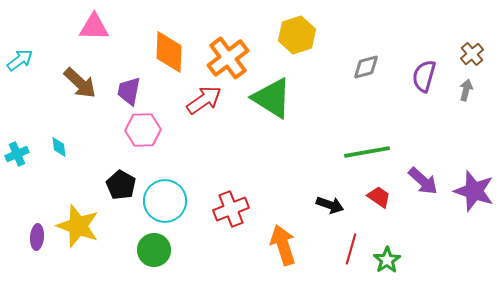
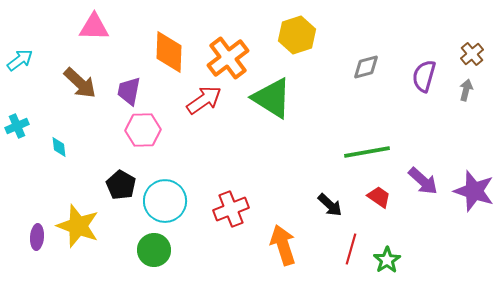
cyan cross: moved 28 px up
black arrow: rotated 24 degrees clockwise
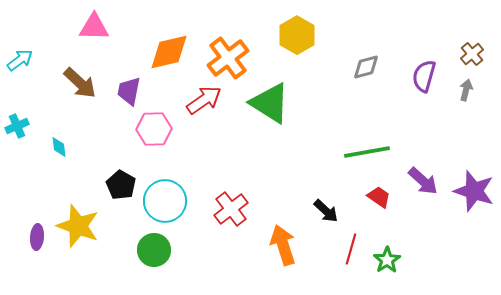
yellow hexagon: rotated 12 degrees counterclockwise
orange diamond: rotated 75 degrees clockwise
green triangle: moved 2 px left, 5 px down
pink hexagon: moved 11 px right, 1 px up
black arrow: moved 4 px left, 6 px down
red cross: rotated 16 degrees counterclockwise
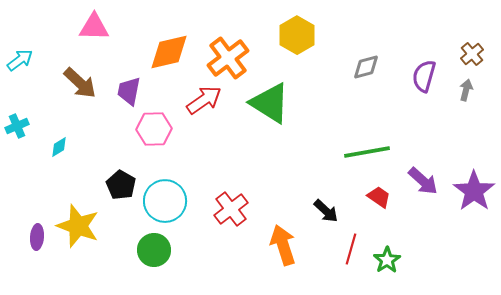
cyan diamond: rotated 65 degrees clockwise
purple star: rotated 18 degrees clockwise
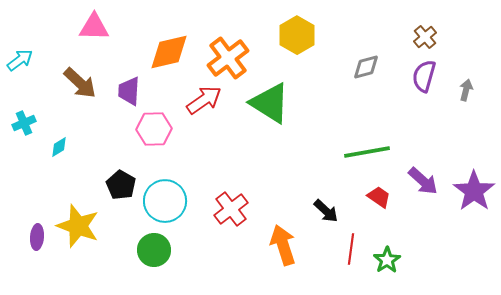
brown cross: moved 47 px left, 17 px up
purple trapezoid: rotated 8 degrees counterclockwise
cyan cross: moved 7 px right, 3 px up
red line: rotated 8 degrees counterclockwise
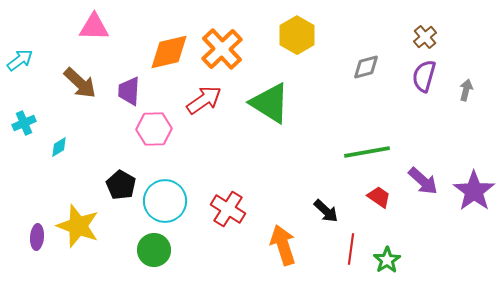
orange cross: moved 6 px left, 9 px up; rotated 6 degrees counterclockwise
red cross: moved 3 px left; rotated 20 degrees counterclockwise
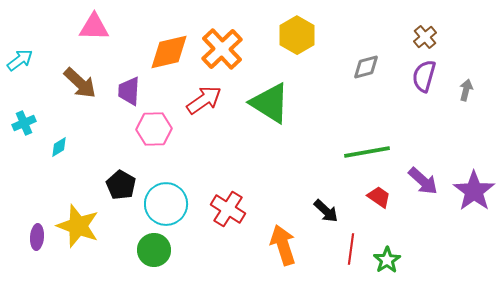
cyan circle: moved 1 px right, 3 px down
